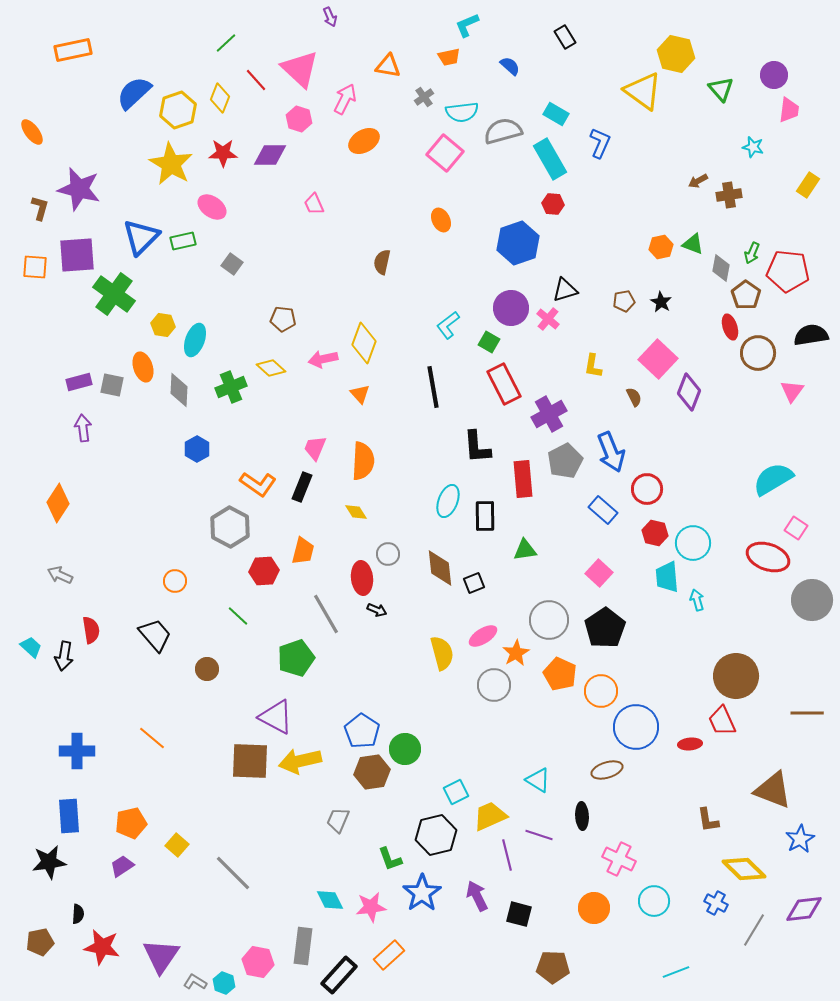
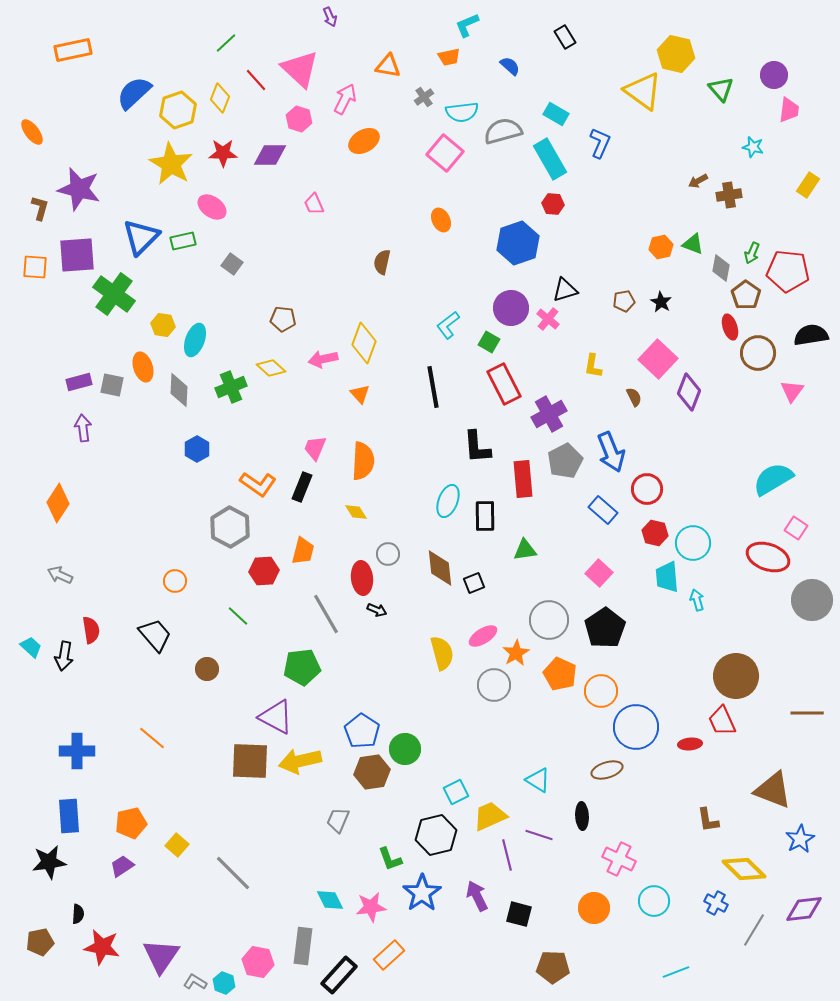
green pentagon at (296, 658): moved 6 px right, 9 px down; rotated 12 degrees clockwise
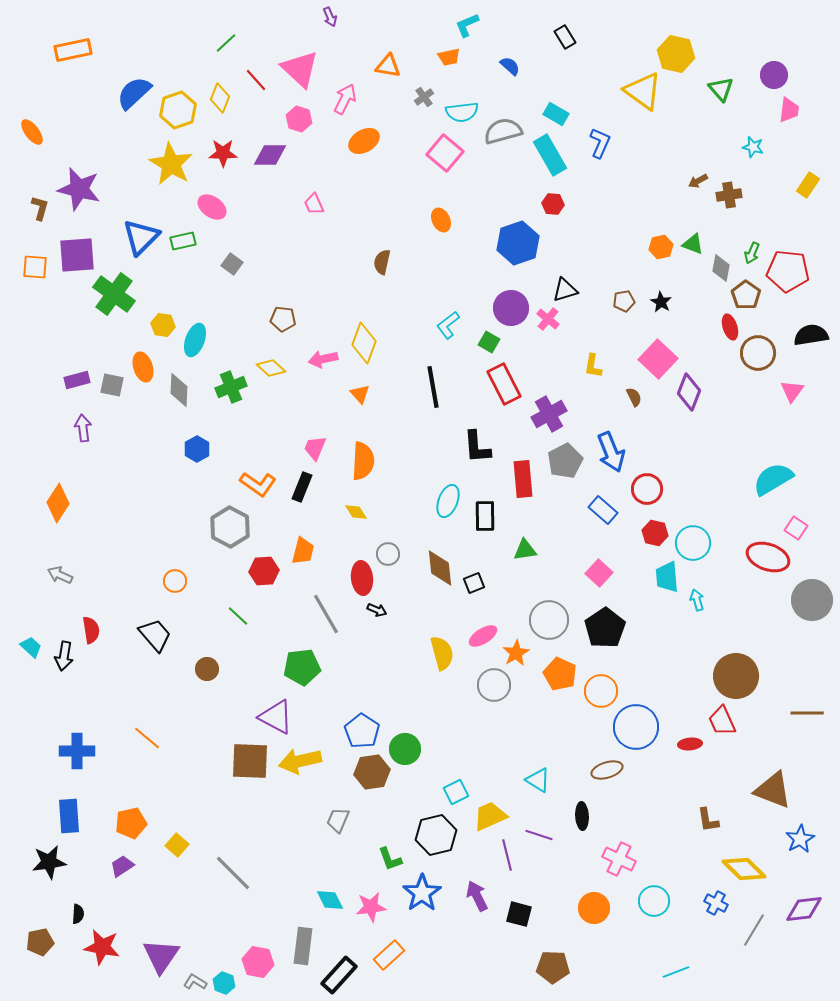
cyan rectangle at (550, 159): moved 4 px up
purple rectangle at (79, 382): moved 2 px left, 2 px up
orange line at (152, 738): moved 5 px left
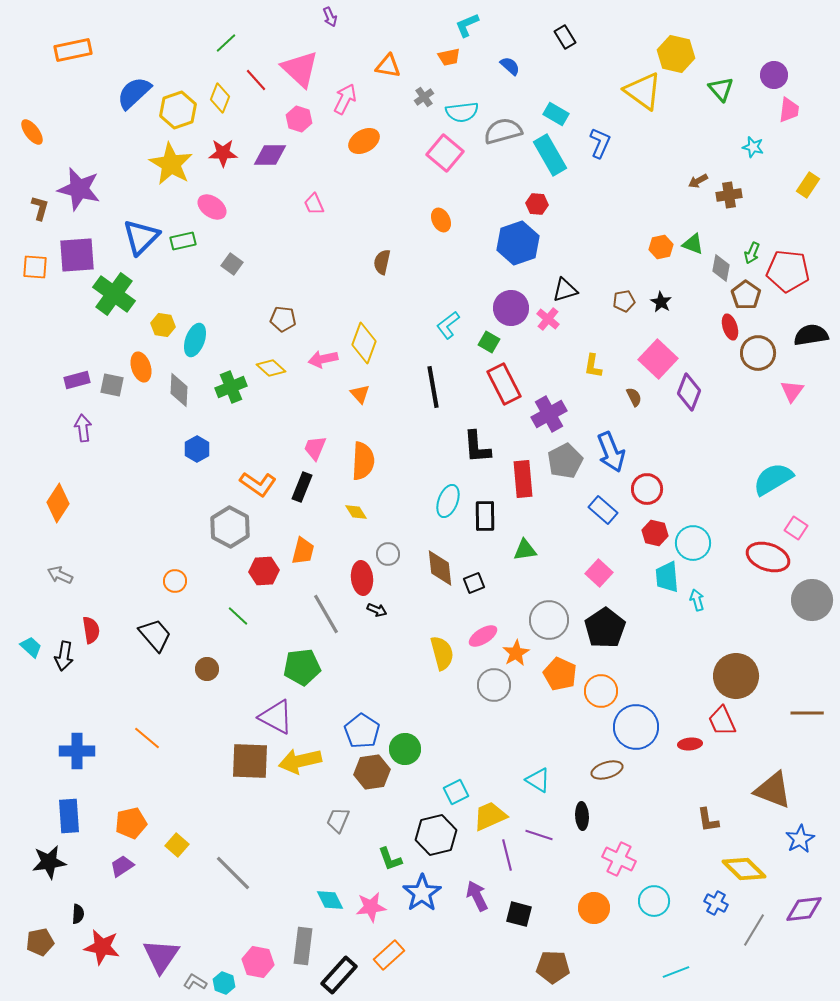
red hexagon at (553, 204): moved 16 px left
orange ellipse at (143, 367): moved 2 px left
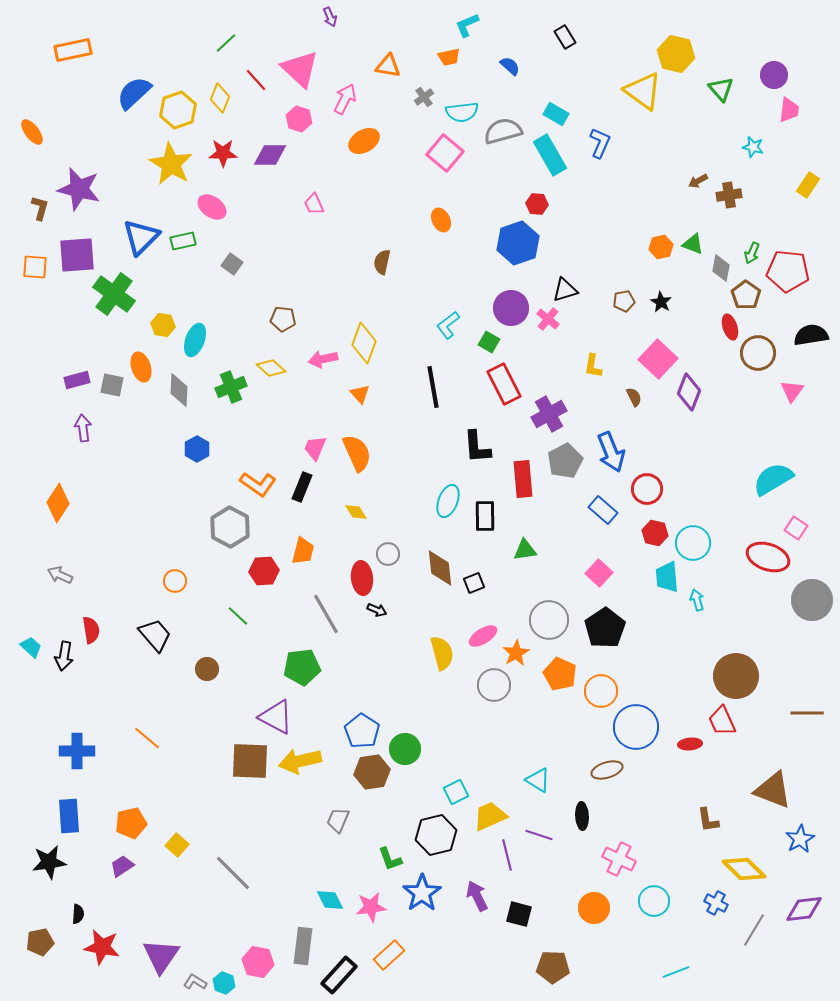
orange semicircle at (363, 461): moved 6 px left, 8 px up; rotated 27 degrees counterclockwise
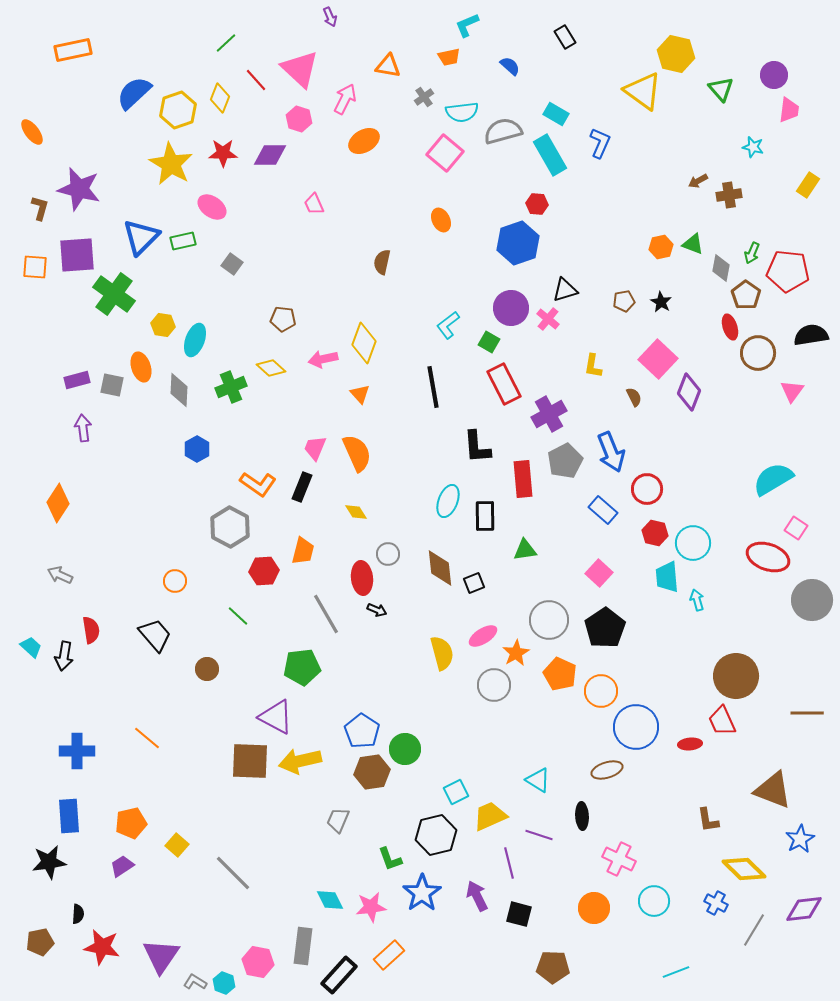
purple line at (507, 855): moved 2 px right, 8 px down
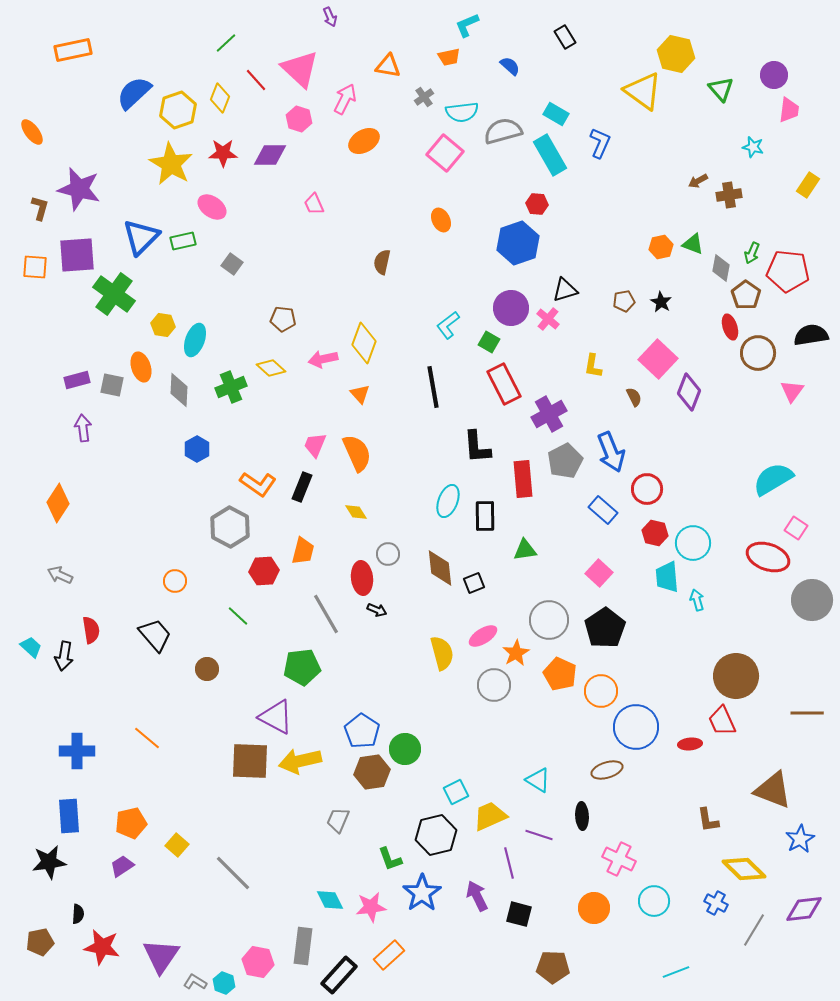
pink trapezoid at (315, 448): moved 3 px up
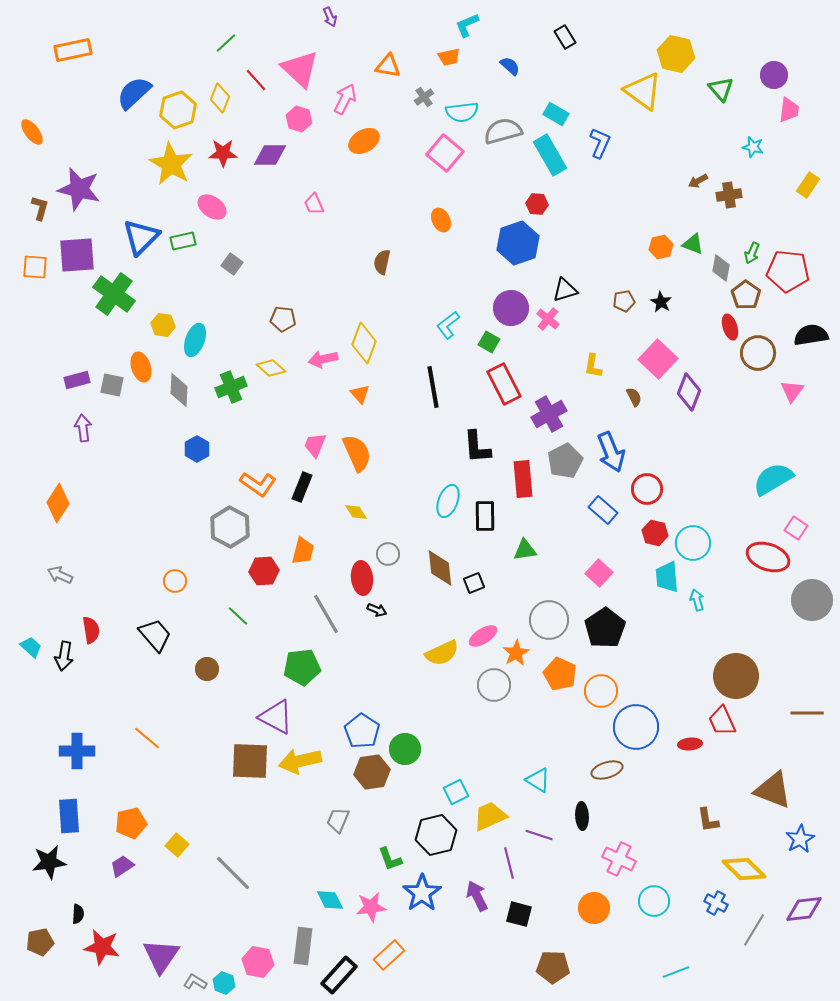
yellow semicircle at (442, 653): rotated 80 degrees clockwise
